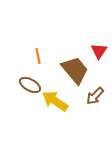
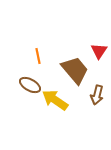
brown arrow: moved 2 px right, 1 px up; rotated 30 degrees counterclockwise
yellow arrow: moved 1 px up
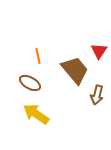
brown ellipse: moved 2 px up
yellow arrow: moved 19 px left, 14 px down
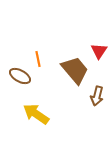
orange line: moved 3 px down
brown ellipse: moved 10 px left, 7 px up
brown arrow: moved 1 px down
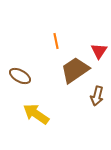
orange line: moved 18 px right, 18 px up
brown trapezoid: rotated 84 degrees counterclockwise
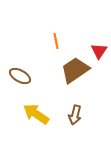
brown arrow: moved 22 px left, 19 px down
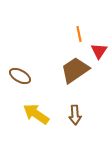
orange line: moved 23 px right, 7 px up
brown arrow: rotated 18 degrees counterclockwise
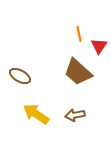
red triangle: moved 5 px up
brown trapezoid: moved 3 px right, 2 px down; rotated 104 degrees counterclockwise
brown arrow: rotated 84 degrees clockwise
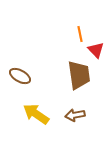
orange line: moved 1 px right
red triangle: moved 3 px left, 4 px down; rotated 18 degrees counterclockwise
brown trapezoid: moved 1 px right, 3 px down; rotated 140 degrees counterclockwise
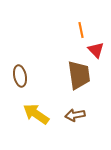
orange line: moved 1 px right, 4 px up
brown ellipse: rotated 50 degrees clockwise
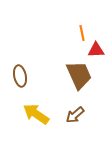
orange line: moved 1 px right, 3 px down
red triangle: rotated 48 degrees counterclockwise
brown trapezoid: rotated 16 degrees counterclockwise
brown arrow: rotated 30 degrees counterclockwise
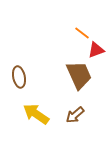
orange line: rotated 42 degrees counterclockwise
red triangle: rotated 18 degrees counterclockwise
brown ellipse: moved 1 px left, 1 px down
